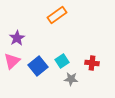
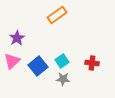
gray star: moved 8 px left
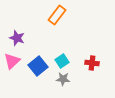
orange rectangle: rotated 18 degrees counterclockwise
purple star: rotated 21 degrees counterclockwise
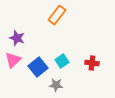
pink triangle: moved 1 px right, 1 px up
blue square: moved 1 px down
gray star: moved 7 px left, 6 px down
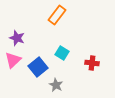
cyan square: moved 8 px up; rotated 24 degrees counterclockwise
gray star: rotated 24 degrees clockwise
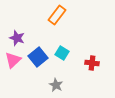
blue square: moved 10 px up
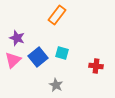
cyan square: rotated 16 degrees counterclockwise
red cross: moved 4 px right, 3 px down
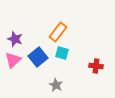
orange rectangle: moved 1 px right, 17 px down
purple star: moved 2 px left, 1 px down
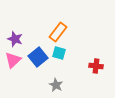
cyan square: moved 3 px left
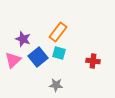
purple star: moved 8 px right
red cross: moved 3 px left, 5 px up
gray star: rotated 24 degrees counterclockwise
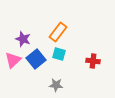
cyan square: moved 1 px down
blue square: moved 2 px left, 2 px down
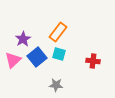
purple star: rotated 21 degrees clockwise
blue square: moved 1 px right, 2 px up
